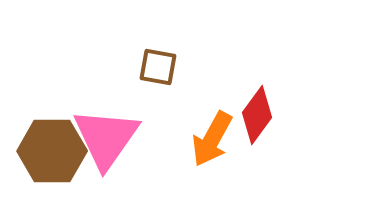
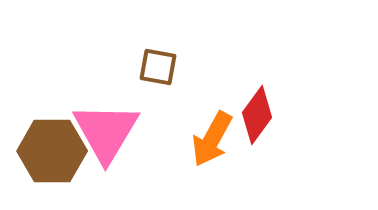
pink triangle: moved 6 px up; rotated 4 degrees counterclockwise
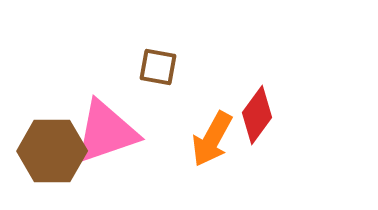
pink triangle: rotated 40 degrees clockwise
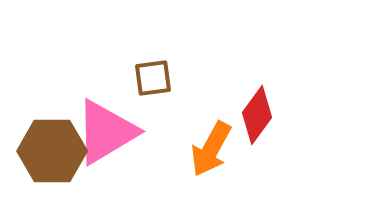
brown square: moved 5 px left, 11 px down; rotated 18 degrees counterclockwise
pink triangle: rotated 12 degrees counterclockwise
orange arrow: moved 1 px left, 10 px down
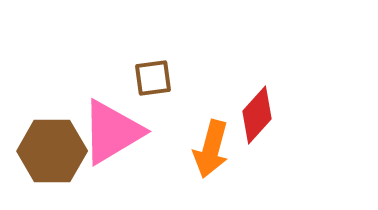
red diamond: rotated 6 degrees clockwise
pink triangle: moved 6 px right
orange arrow: rotated 14 degrees counterclockwise
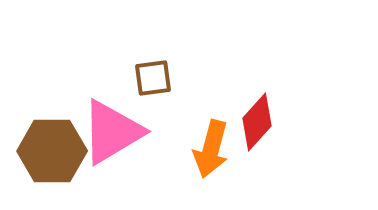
red diamond: moved 7 px down
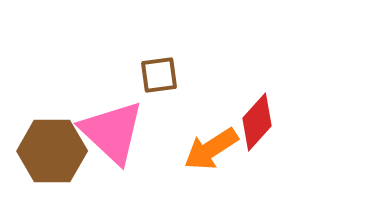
brown square: moved 6 px right, 3 px up
pink triangle: rotated 46 degrees counterclockwise
orange arrow: rotated 42 degrees clockwise
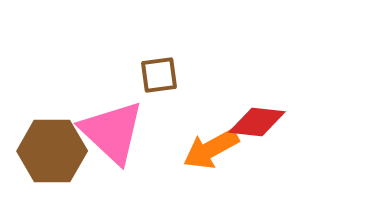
red diamond: rotated 54 degrees clockwise
orange arrow: rotated 4 degrees clockwise
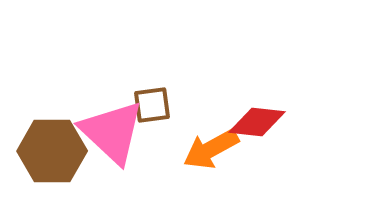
brown square: moved 7 px left, 30 px down
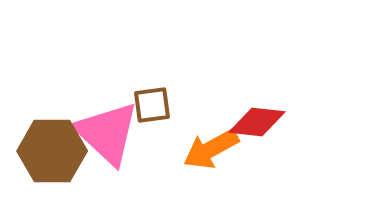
pink triangle: moved 5 px left, 1 px down
